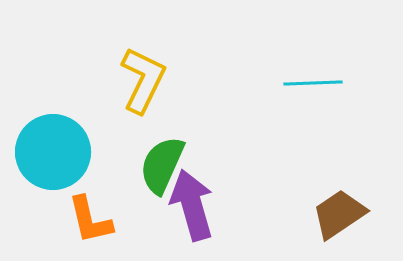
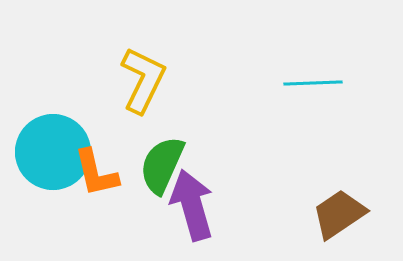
orange L-shape: moved 6 px right, 47 px up
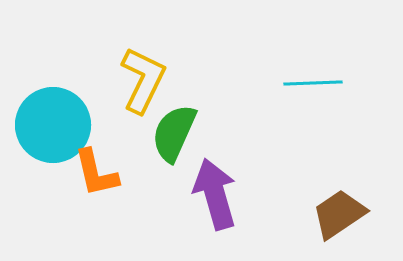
cyan circle: moved 27 px up
green semicircle: moved 12 px right, 32 px up
purple arrow: moved 23 px right, 11 px up
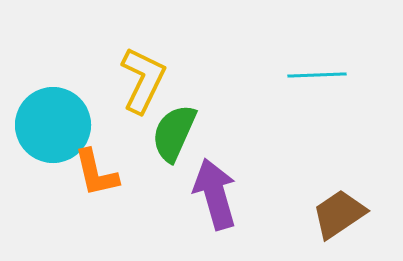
cyan line: moved 4 px right, 8 px up
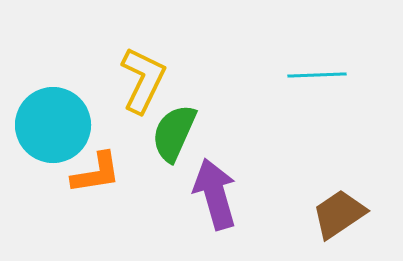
orange L-shape: rotated 86 degrees counterclockwise
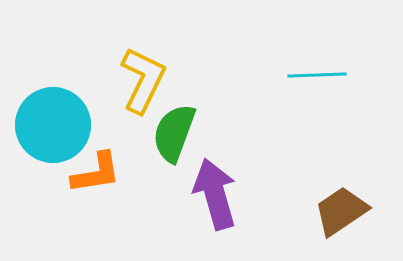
green semicircle: rotated 4 degrees counterclockwise
brown trapezoid: moved 2 px right, 3 px up
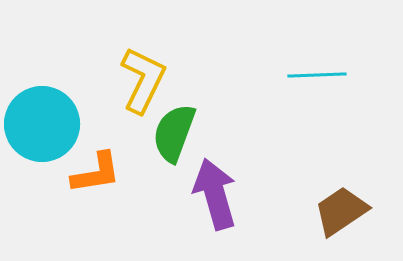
cyan circle: moved 11 px left, 1 px up
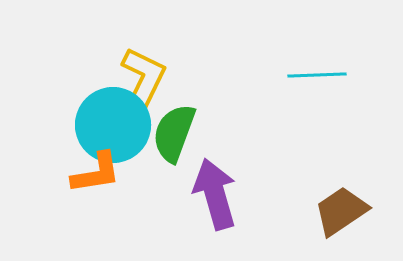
cyan circle: moved 71 px right, 1 px down
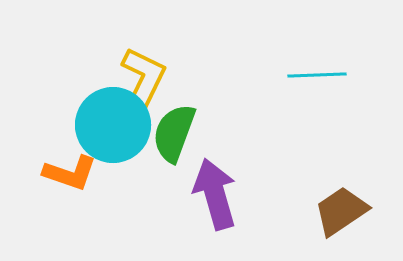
orange L-shape: moved 26 px left; rotated 28 degrees clockwise
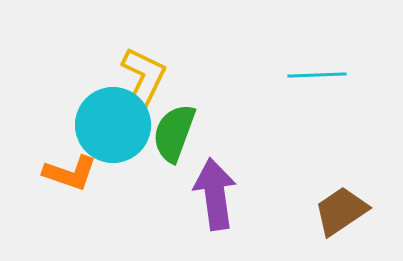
purple arrow: rotated 8 degrees clockwise
